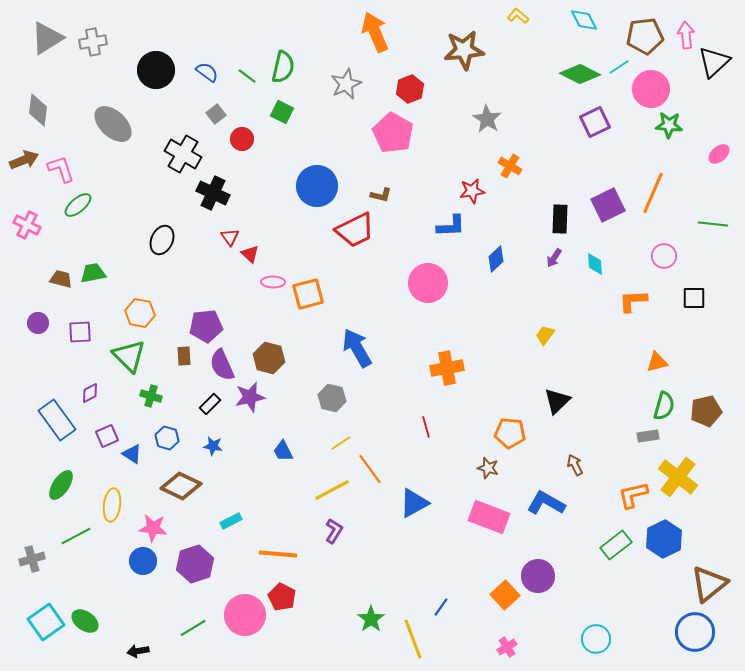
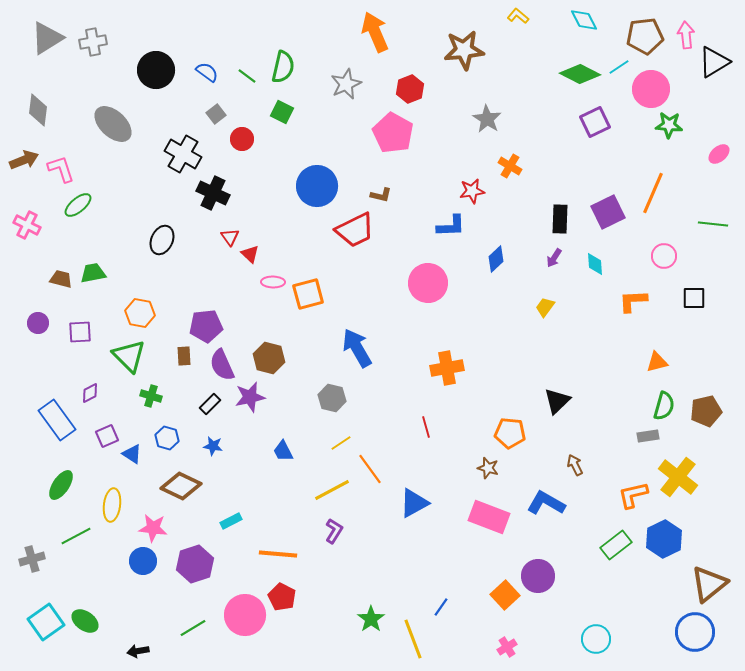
black triangle at (714, 62): rotated 12 degrees clockwise
purple square at (608, 205): moved 7 px down
yellow trapezoid at (545, 335): moved 28 px up
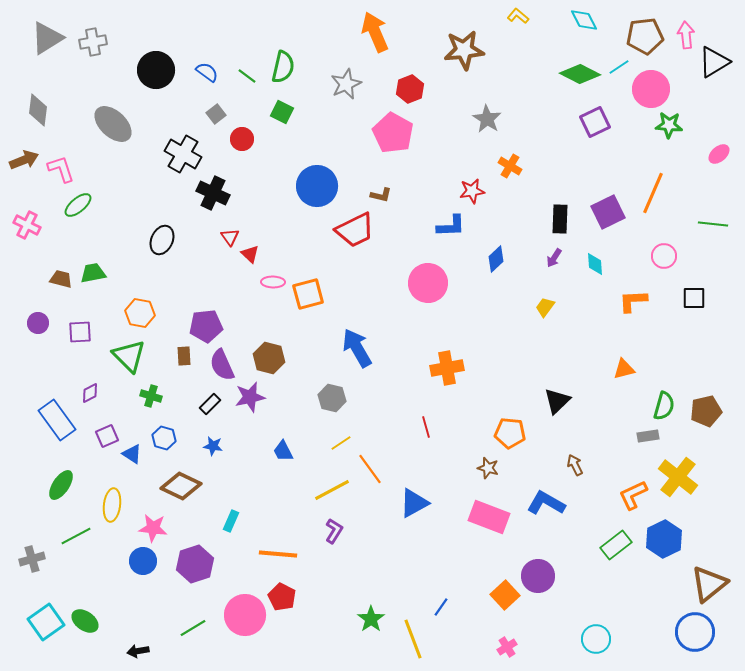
orange triangle at (657, 362): moved 33 px left, 7 px down
blue hexagon at (167, 438): moved 3 px left
orange L-shape at (633, 495): rotated 12 degrees counterclockwise
cyan rectangle at (231, 521): rotated 40 degrees counterclockwise
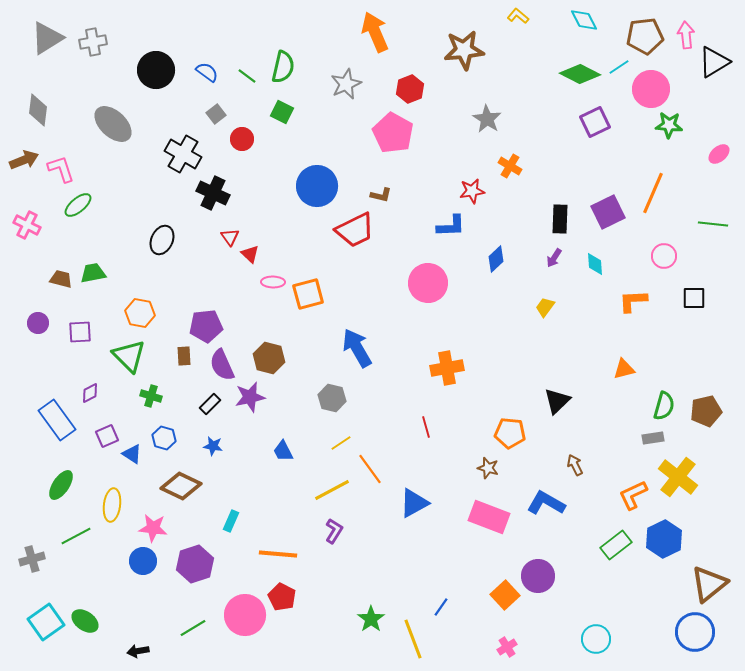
gray rectangle at (648, 436): moved 5 px right, 2 px down
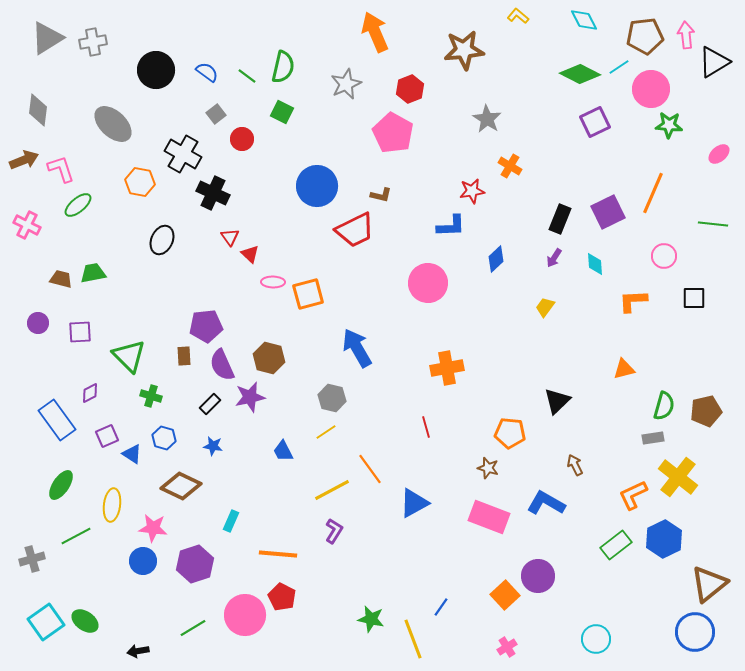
black rectangle at (560, 219): rotated 20 degrees clockwise
orange hexagon at (140, 313): moved 131 px up
yellow line at (341, 443): moved 15 px left, 11 px up
green star at (371, 619): rotated 24 degrees counterclockwise
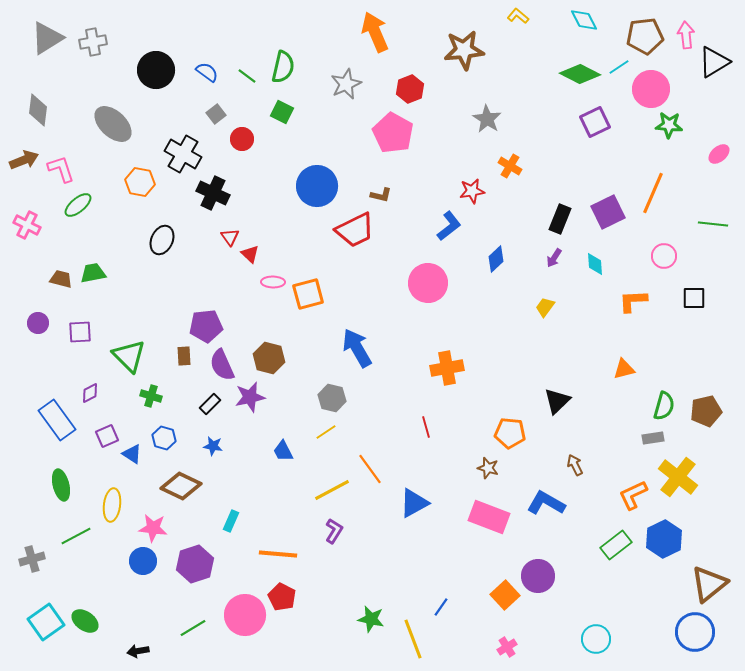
blue L-shape at (451, 226): moved 2 px left; rotated 36 degrees counterclockwise
green ellipse at (61, 485): rotated 48 degrees counterclockwise
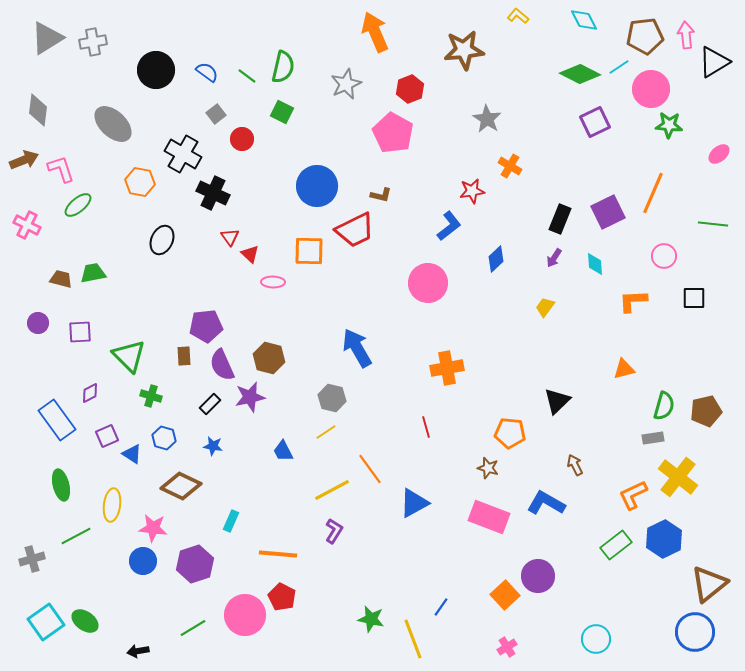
orange square at (308, 294): moved 1 px right, 43 px up; rotated 16 degrees clockwise
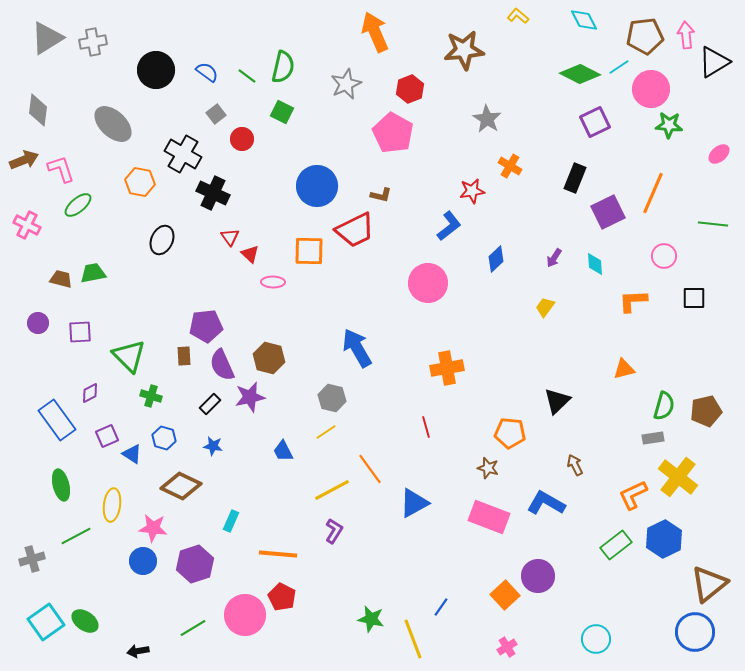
black rectangle at (560, 219): moved 15 px right, 41 px up
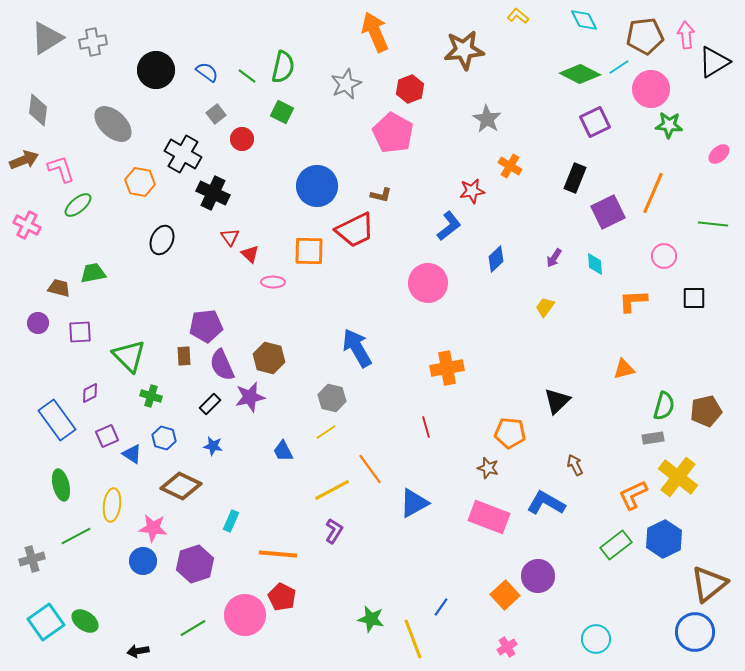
brown trapezoid at (61, 279): moved 2 px left, 9 px down
